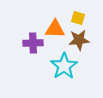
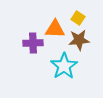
yellow square: rotated 16 degrees clockwise
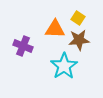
purple cross: moved 10 px left, 3 px down; rotated 24 degrees clockwise
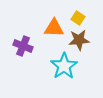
orange triangle: moved 1 px left, 1 px up
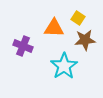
brown star: moved 6 px right
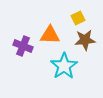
yellow square: rotated 32 degrees clockwise
orange triangle: moved 4 px left, 7 px down
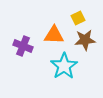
orange triangle: moved 4 px right
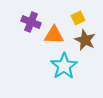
brown star: rotated 30 degrees clockwise
purple cross: moved 8 px right, 24 px up
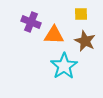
yellow square: moved 3 px right, 4 px up; rotated 24 degrees clockwise
brown star: moved 1 px down
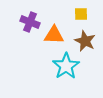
purple cross: moved 1 px left
cyan star: moved 2 px right
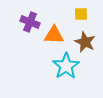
brown star: moved 1 px down
